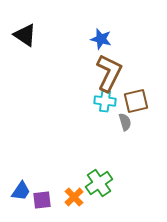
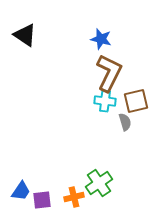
orange cross: rotated 30 degrees clockwise
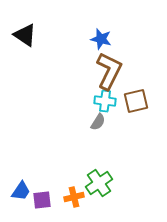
brown L-shape: moved 2 px up
gray semicircle: moved 27 px left; rotated 48 degrees clockwise
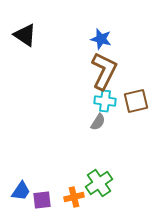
brown L-shape: moved 5 px left
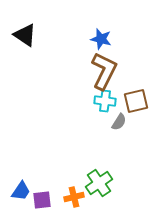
gray semicircle: moved 21 px right
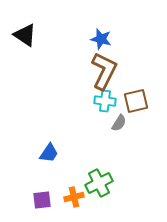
gray semicircle: moved 1 px down
green cross: rotated 8 degrees clockwise
blue trapezoid: moved 28 px right, 38 px up
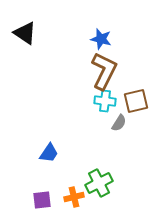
black triangle: moved 2 px up
